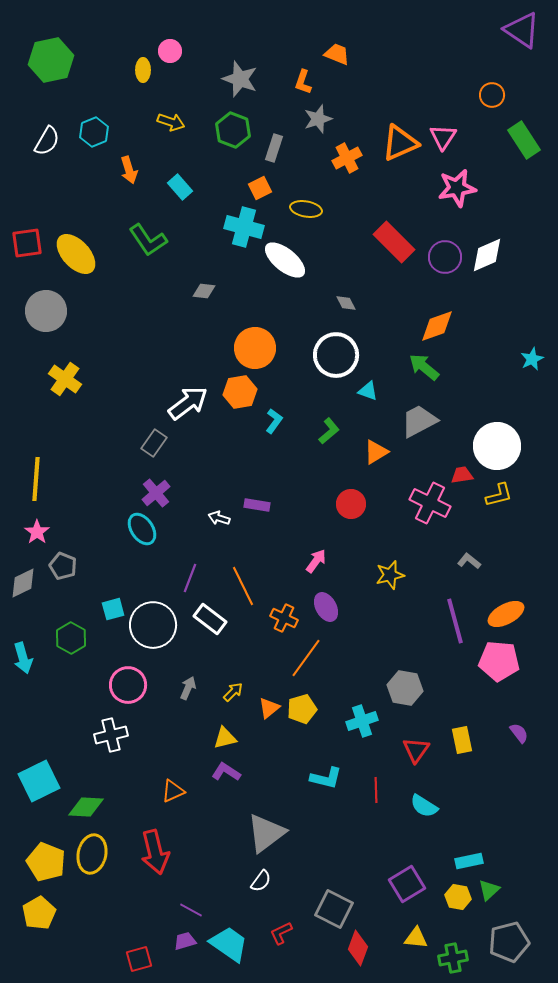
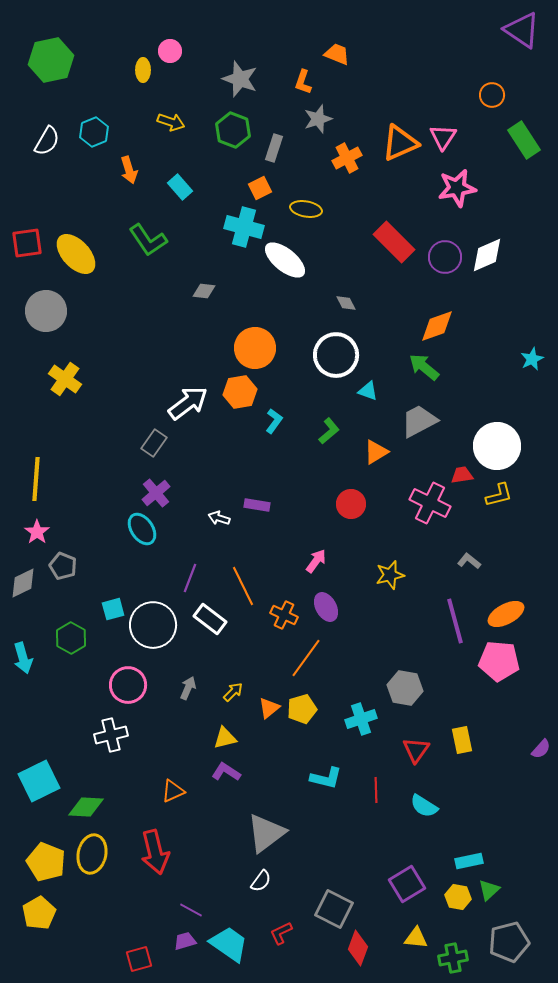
orange cross at (284, 618): moved 3 px up
cyan cross at (362, 721): moved 1 px left, 2 px up
purple semicircle at (519, 733): moved 22 px right, 16 px down; rotated 80 degrees clockwise
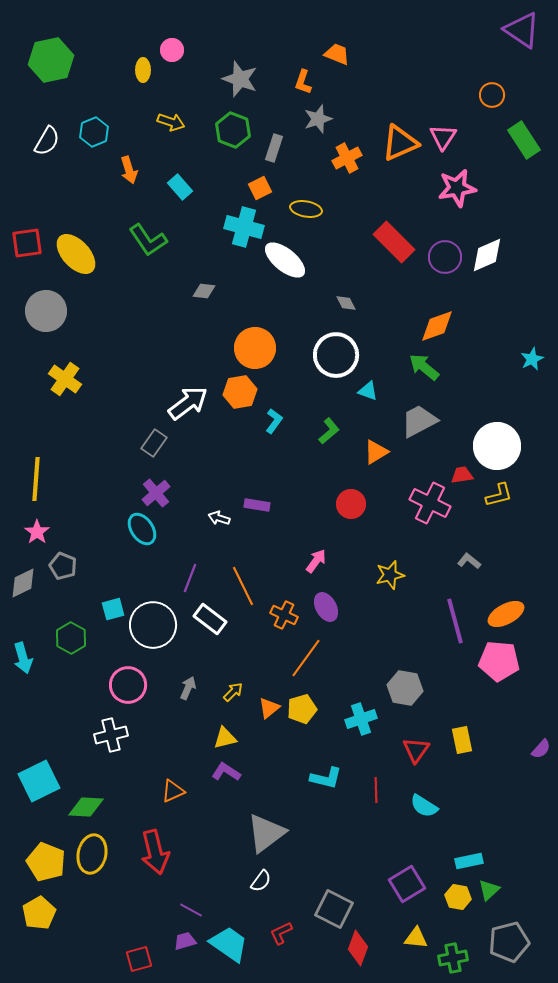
pink circle at (170, 51): moved 2 px right, 1 px up
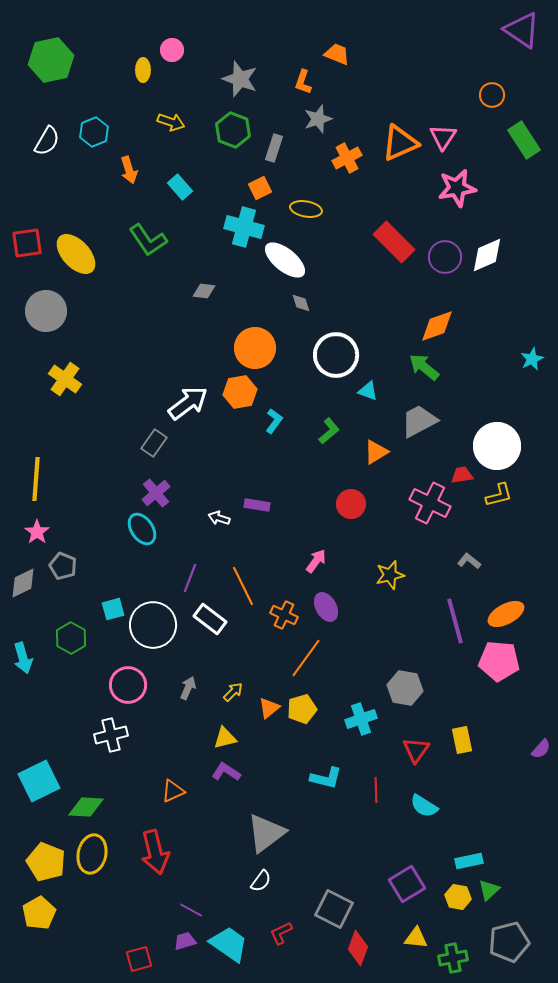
gray diamond at (346, 303): moved 45 px left; rotated 10 degrees clockwise
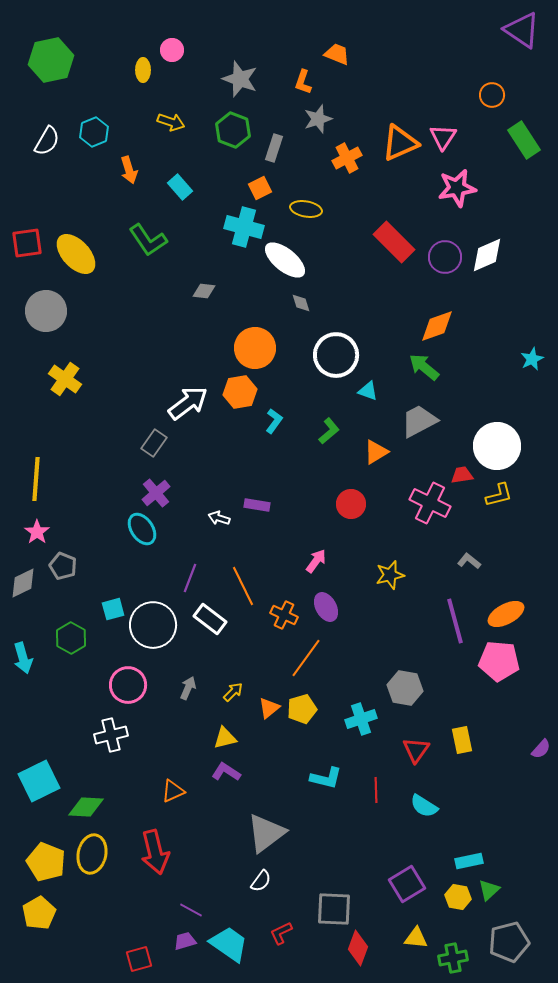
gray square at (334, 909): rotated 24 degrees counterclockwise
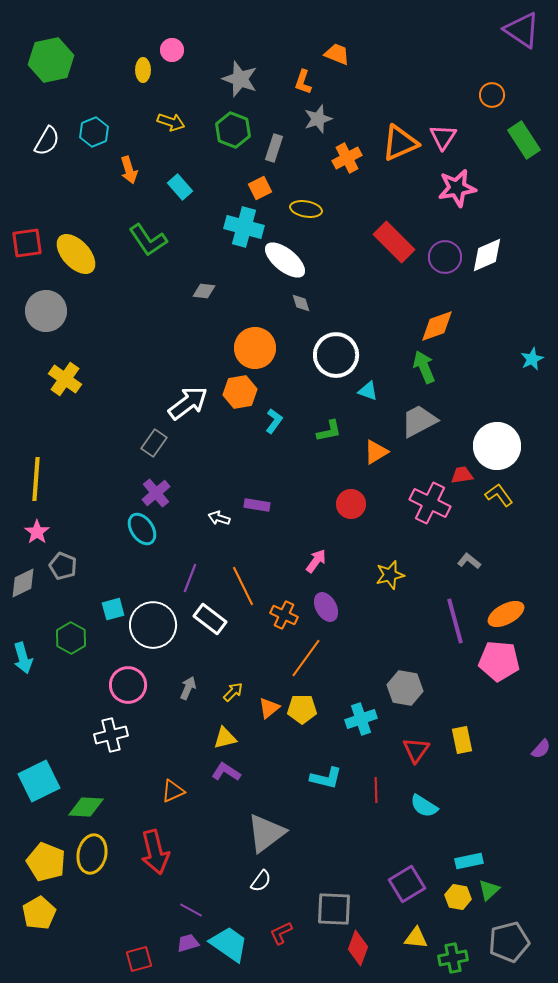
green arrow at (424, 367): rotated 28 degrees clockwise
green L-shape at (329, 431): rotated 28 degrees clockwise
yellow L-shape at (499, 495): rotated 112 degrees counterclockwise
yellow pentagon at (302, 709): rotated 16 degrees clockwise
purple trapezoid at (185, 941): moved 3 px right, 2 px down
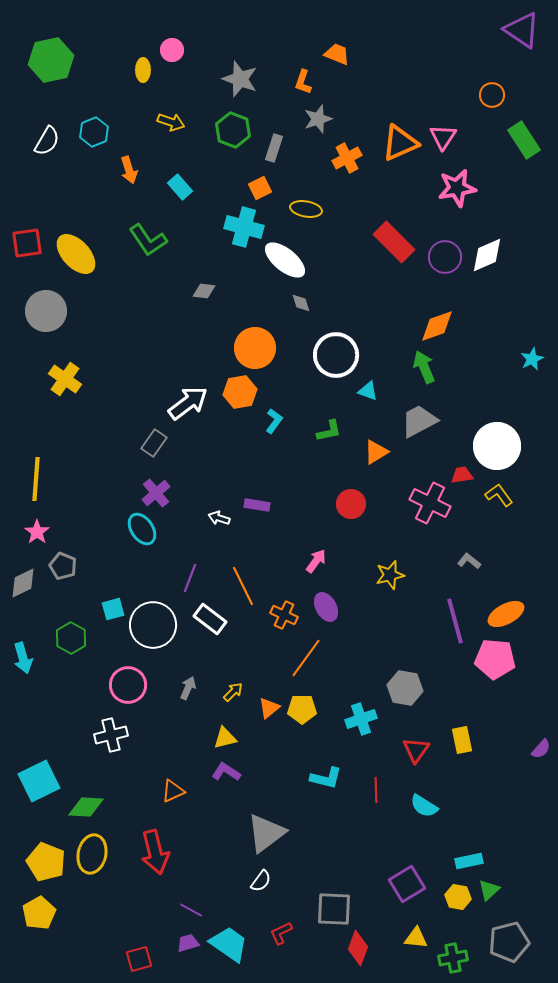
pink pentagon at (499, 661): moved 4 px left, 2 px up
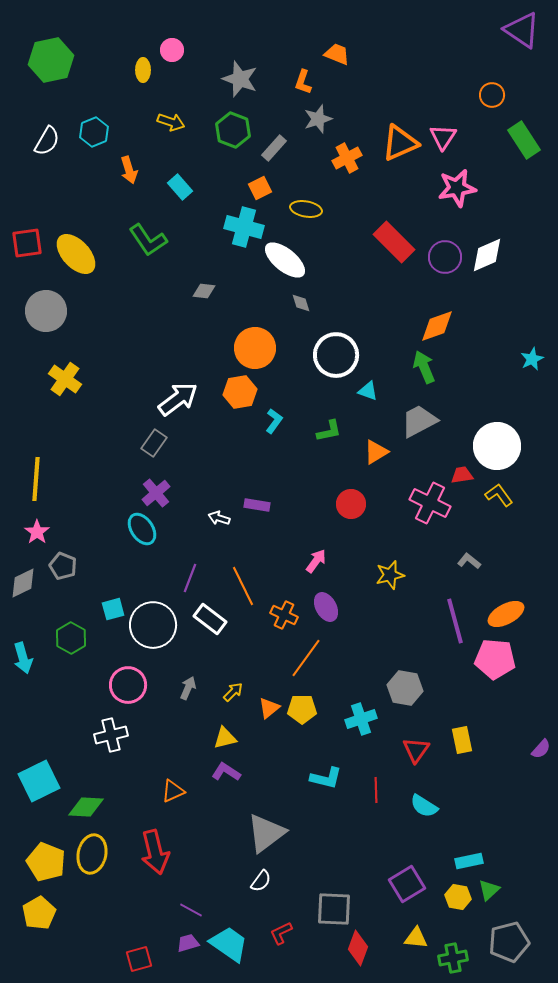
gray rectangle at (274, 148): rotated 24 degrees clockwise
white arrow at (188, 403): moved 10 px left, 4 px up
